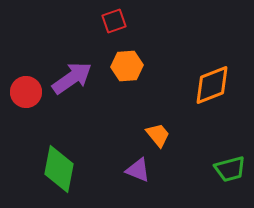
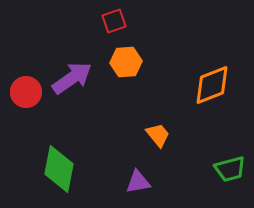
orange hexagon: moved 1 px left, 4 px up
purple triangle: moved 12 px down; rotated 32 degrees counterclockwise
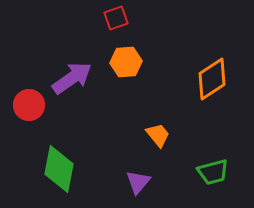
red square: moved 2 px right, 3 px up
orange diamond: moved 6 px up; rotated 12 degrees counterclockwise
red circle: moved 3 px right, 13 px down
green trapezoid: moved 17 px left, 3 px down
purple triangle: rotated 40 degrees counterclockwise
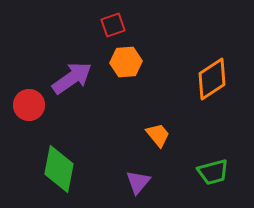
red square: moved 3 px left, 7 px down
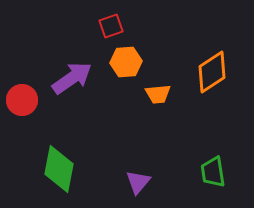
red square: moved 2 px left, 1 px down
orange diamond: moved 7 px up
red circle: moved 7 px left, 5 px up
orange trapezoid: moved 41 px up; rotated 124 degrees clockwise
green trapezoid: rotated 96 degrees clockwise
